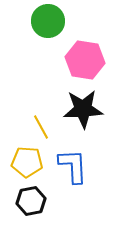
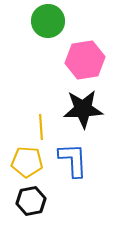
pink hexagon: rotated 18 degrees counterclockwise
yellow line: rotated 25 degrees clockwise
blue L-shape: moved 6 px up
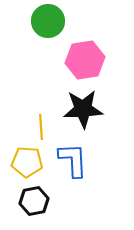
black hexagon: moved 3 px right
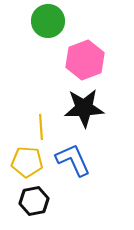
pink hexagon: rotated 12 degrees counterclockwise
black star: moved 1 px right, 1 px up
blue L-shape: rotated 21 degrees counterclockwise
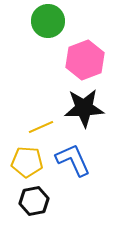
yellow line: rotated 70 degrees clockwise
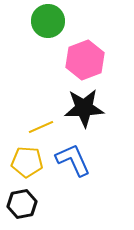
black hexagon: moved 12 px left, 3 px down
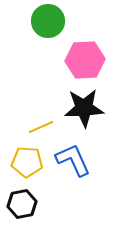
pink hexagon: rotated 18 degrees clockwise
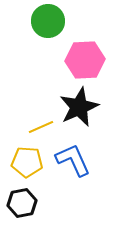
black star: moved 5 px left, 1 px up; rotated 21 degrees counterclockwise
black hexagon: moved 1 px up
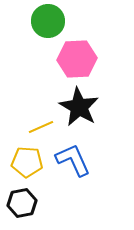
pink hexagon: moved 8 px left, 1 px up
black star: rotated 18 degrees counterclockwise
